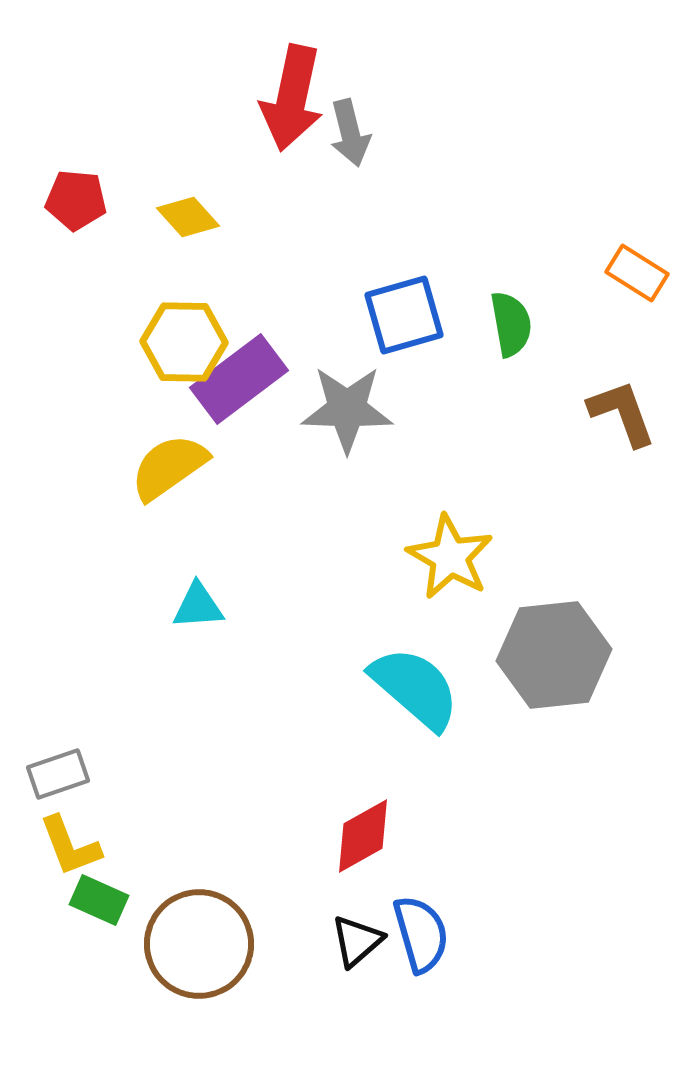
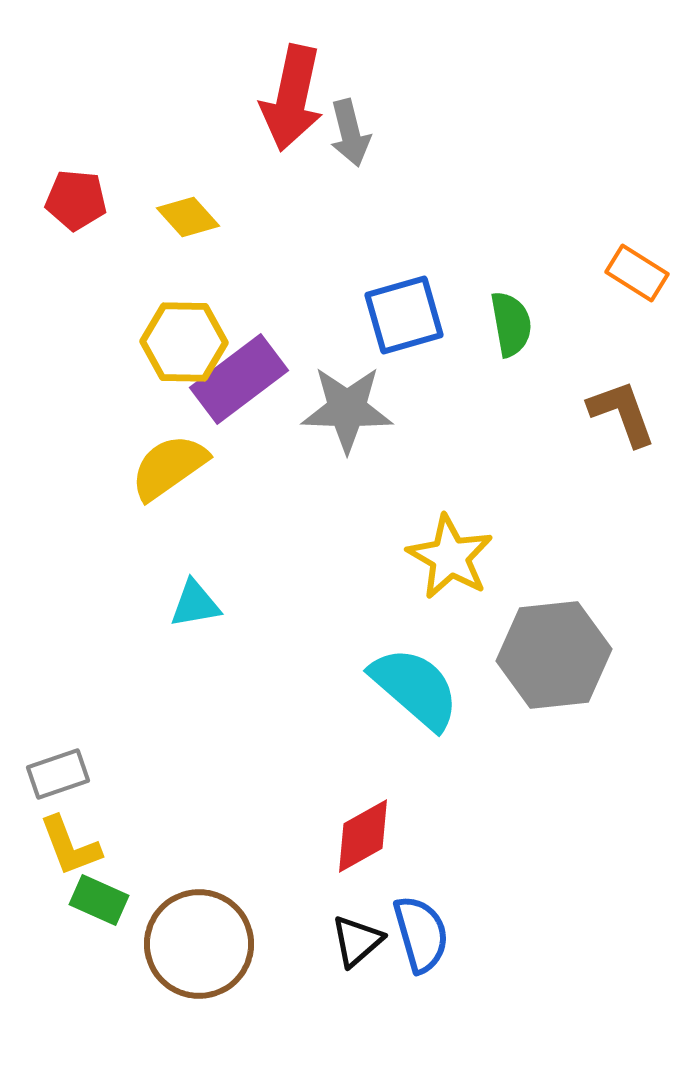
cyan triangle: moved 3 px left, 2 px up; rotated 6 degrees counterclockwise
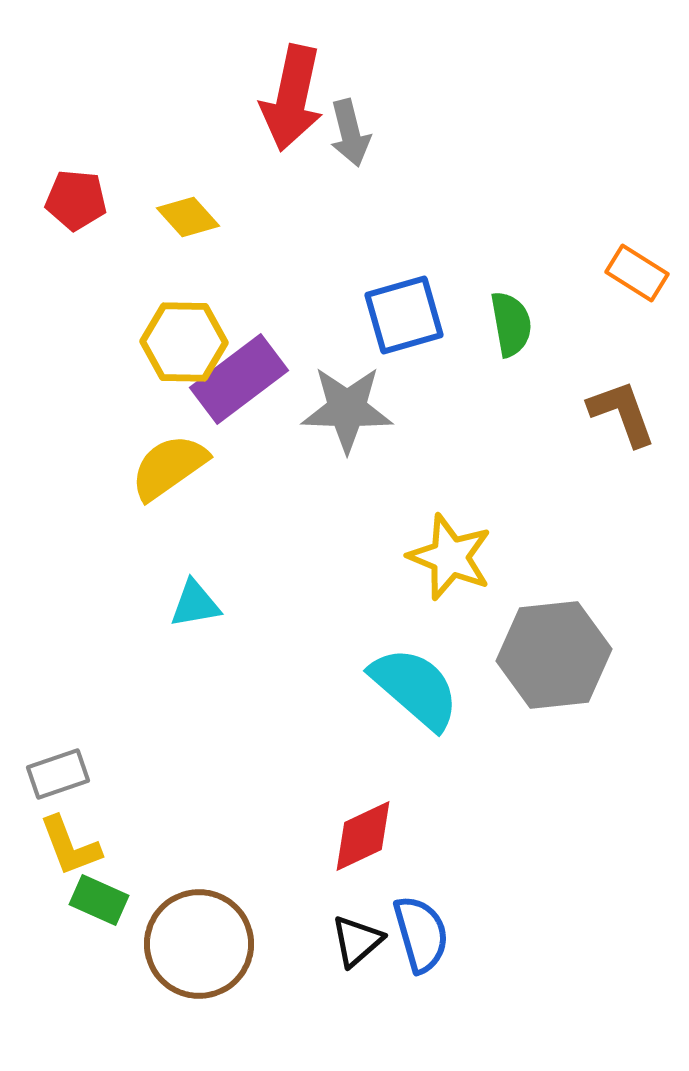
yellow star: rotated 8 degrees counterclockwise
red diamond: rotated 4 degrees clockwise
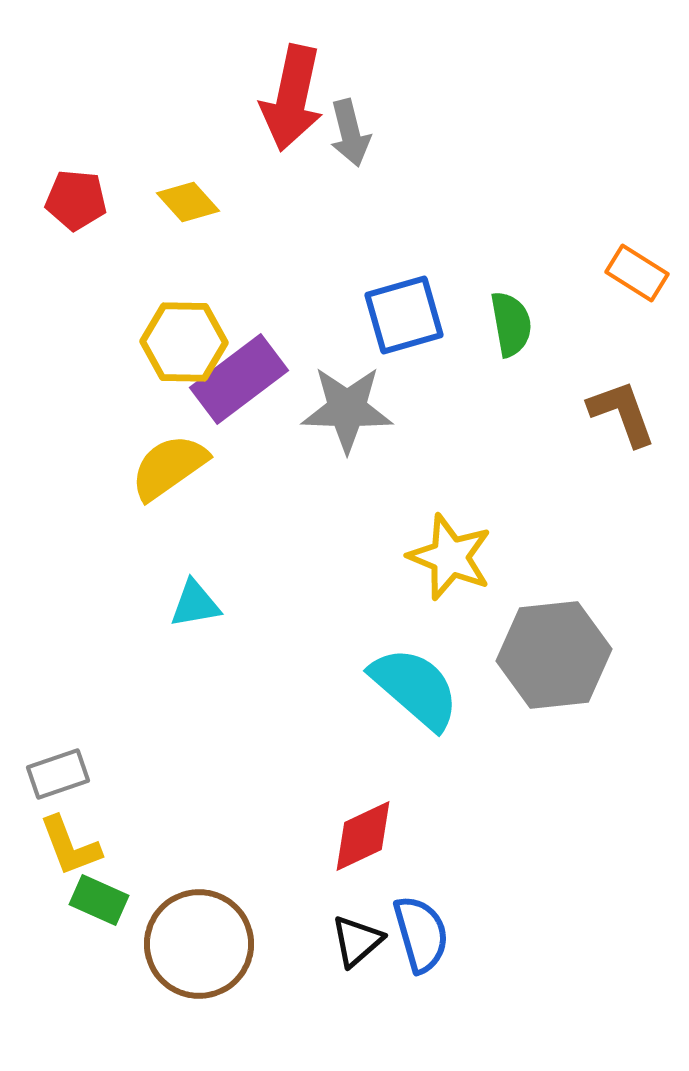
yellow diamond: moved 15 px up
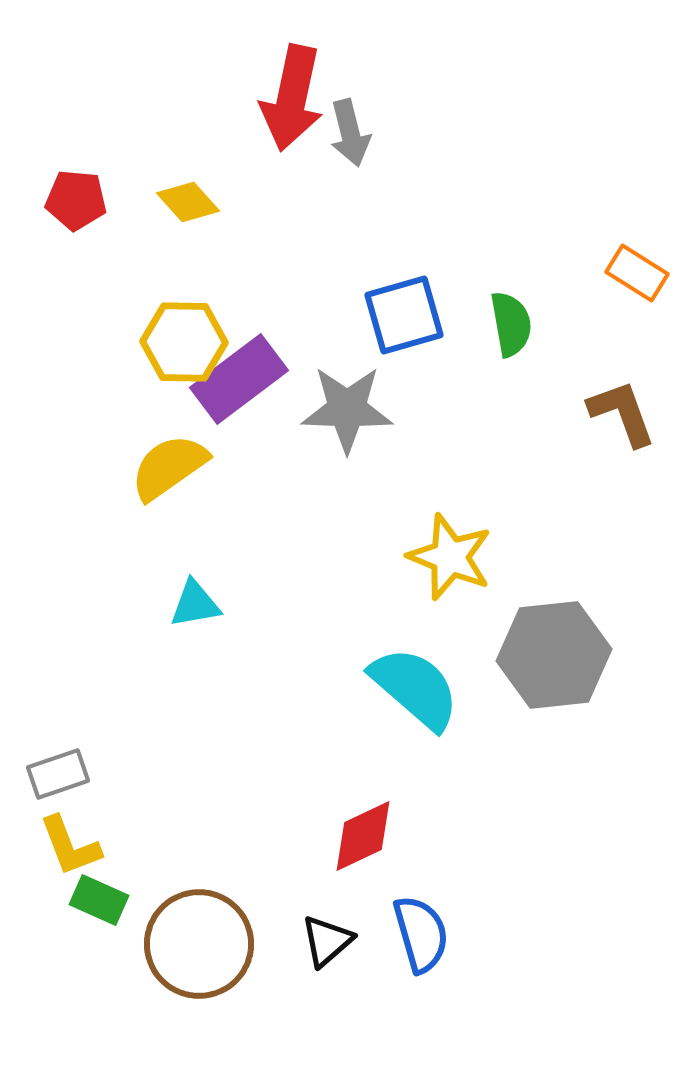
black triangle: moved 30 px left
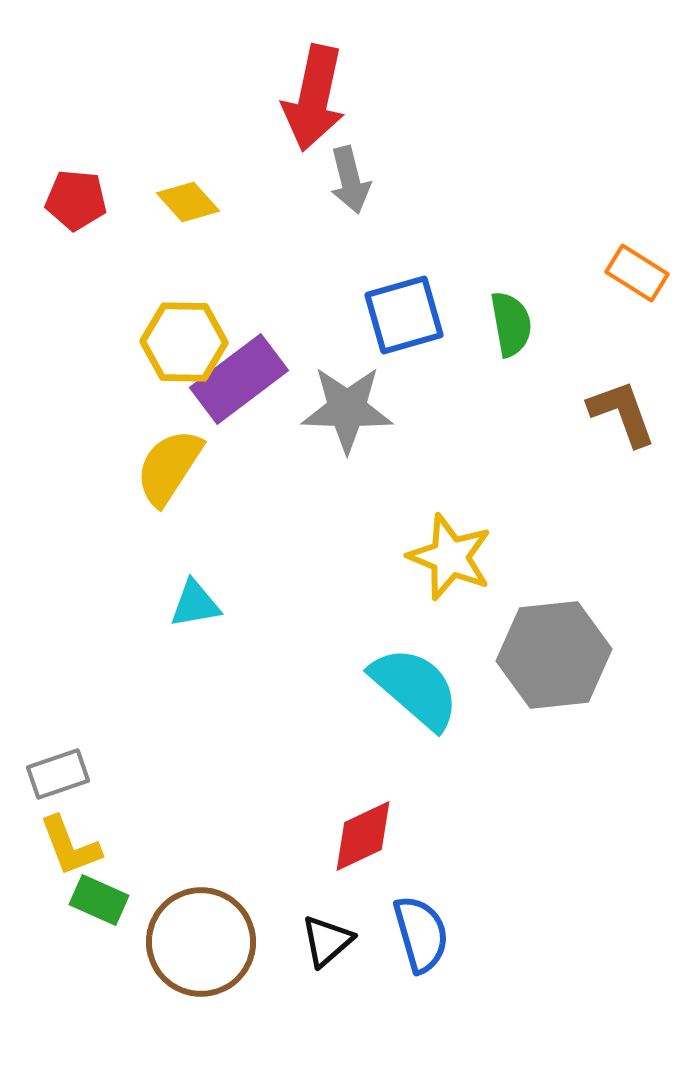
red arrow: moved 22 px right
gray arrow: moved 47 px down
yellow semicircle: rotated 22 degrees counterclockwise
brown circle: moved 2 px right, 2 px up
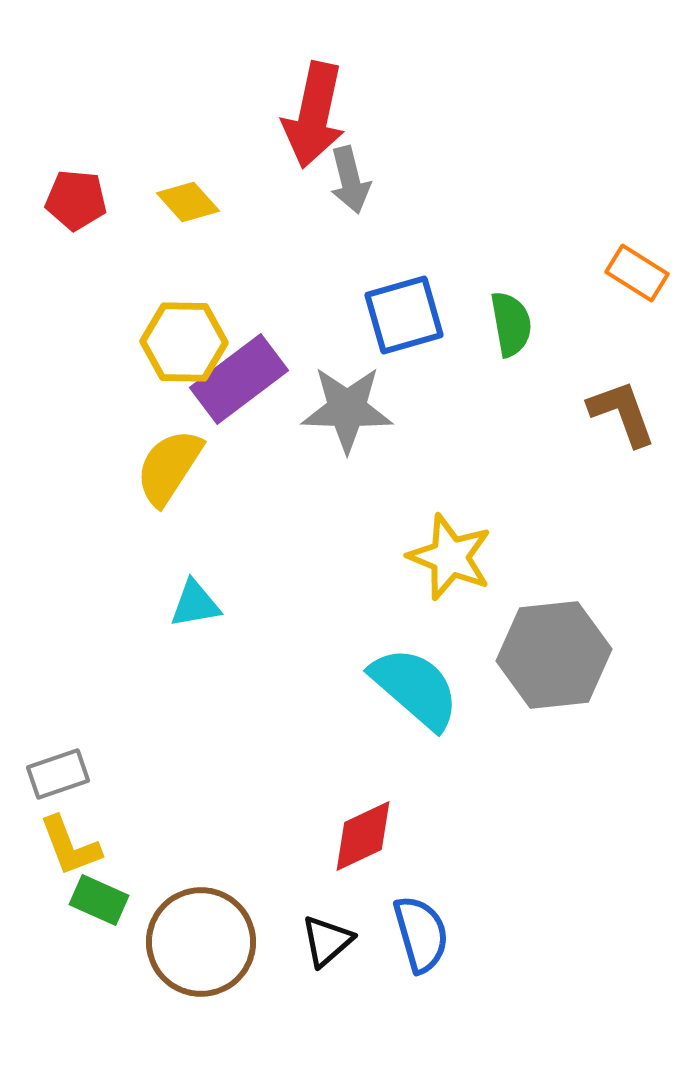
red arrow: moved 17 px down
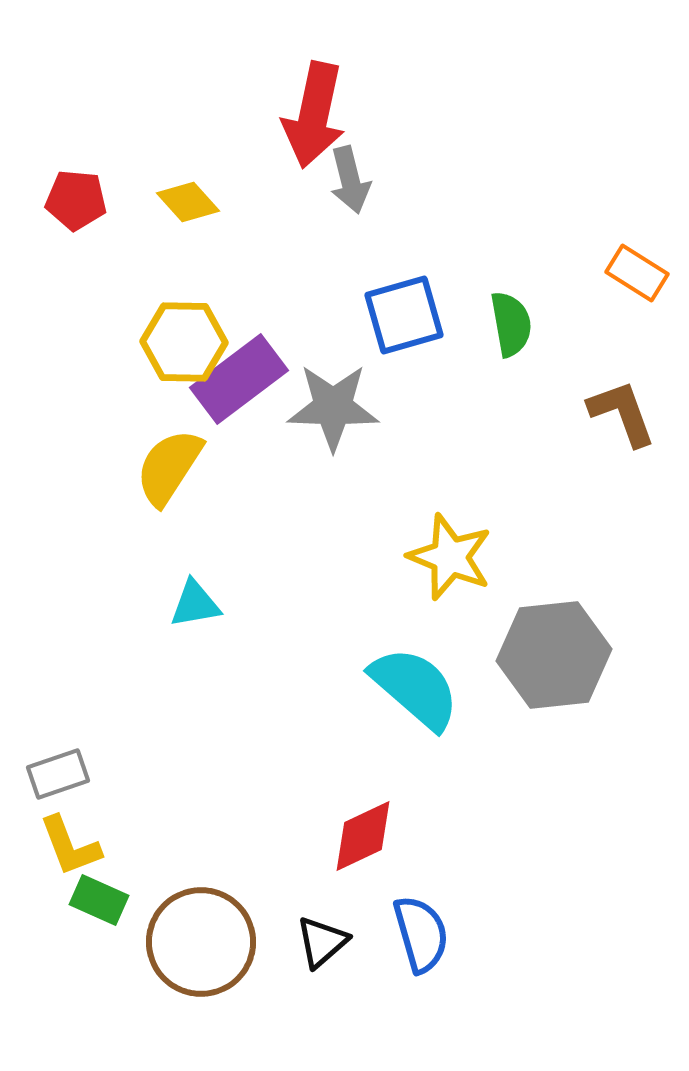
gray star: moved 14 px left, 2 px up
black triangle: moved 5 px left, 1 px down
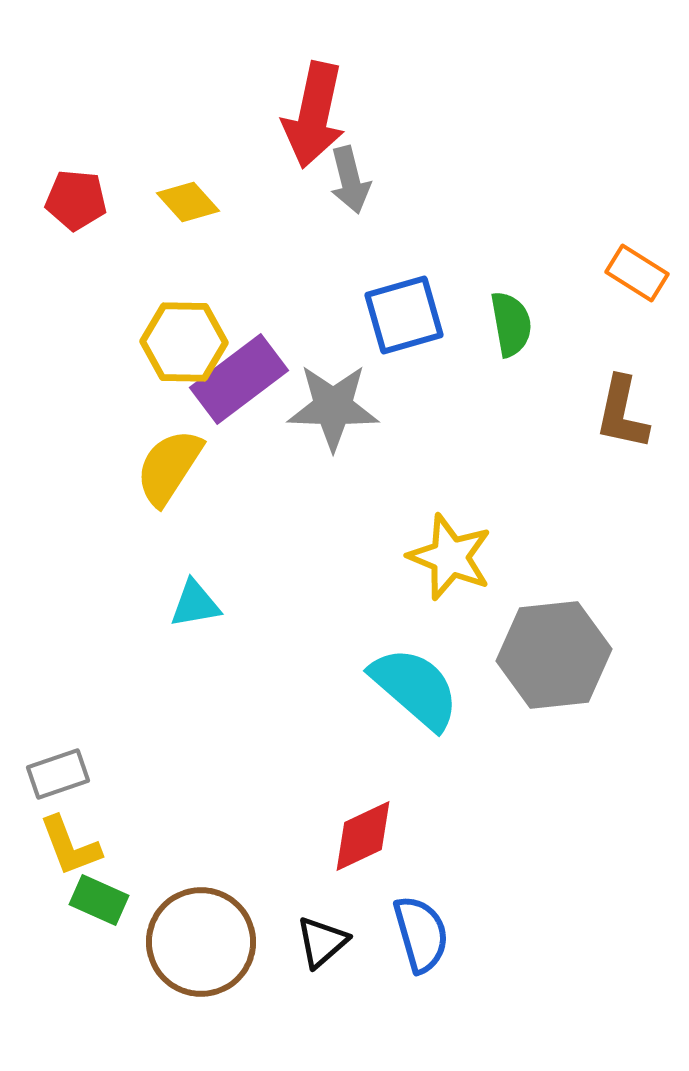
brown L-shape: rotated 148 degrees counterclockwise
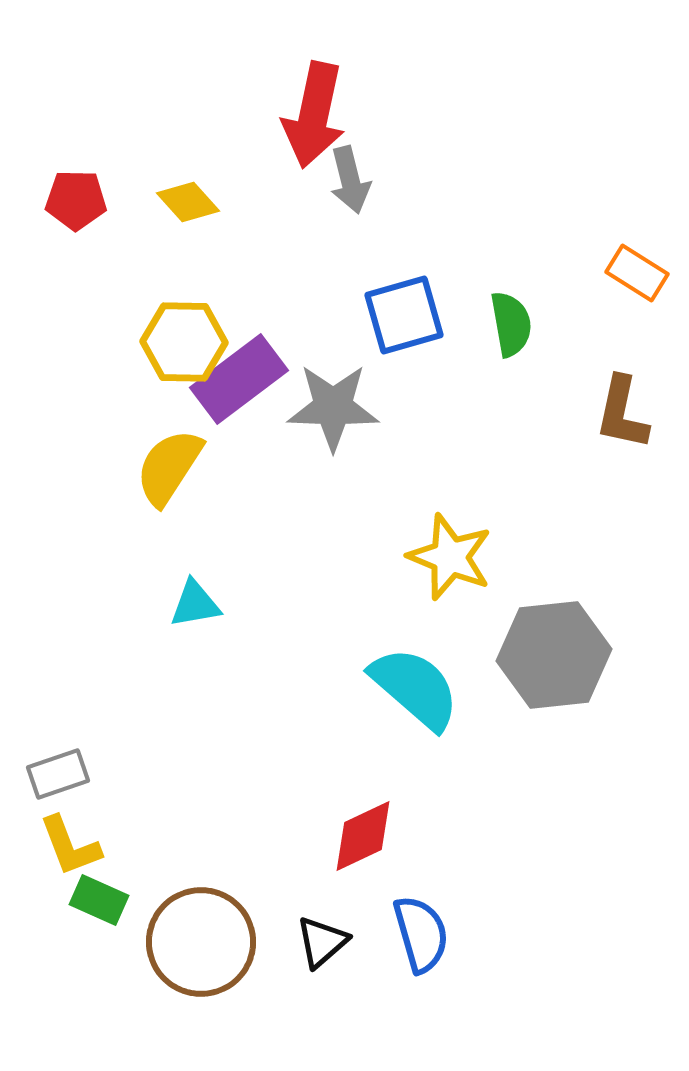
red pentagon: rotated 4 degrees counterclockwise
